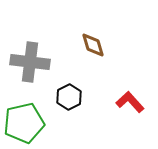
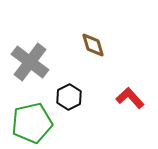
gray cross: rotated 30 degrees clockwise
red L-shape: moved 4 px up
green pentagon: moved 8 px right
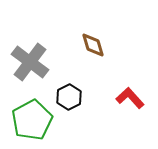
green pentagon: moved 3 px up; rotated 15 degrees counterclockwise
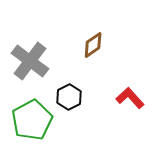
brown diamond: rotated 72 degrees clockwise
gray cross: moved 1 px up
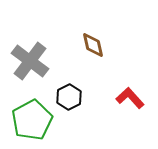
brown diamond: rotated 68 degrees counterclockwise
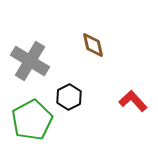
gray cross: rotated 6 degrees counterclockwise
red L-shape: moved 3 px right, 3 px down
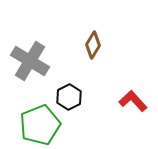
brown diamond: rotated 44 degrees clockwise
green pentagon: moved 8 px right, 5 px down; rotated 6 degrees clockwise
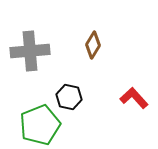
gray cross: moved 10 px up; rotated 36 degrees counterclockwise
black hexagon: rotated 20 degrees counterclockwise
red L-shape: moved 1 px right, 3 px up
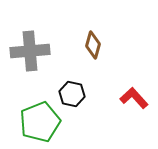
brown diamond: rotated 16 degrees counterclockwise
black hexagon: moved 3 px right, 3 px up
green pentagon: moved 3 px up
